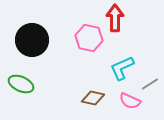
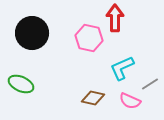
black circle: moved 7 px up
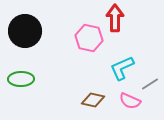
black circle: moved 7 px left, 2 px up
green ellipse: moved 5 px up; rotated 25 degrees counterclockwise
brown diamond: moved 2 px down
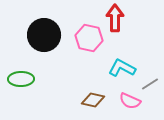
black circle: moved 19 px right, 4 px down
cyan L-shape: rotated 52 degrees clockwise
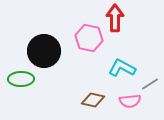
black circle: moved 16 px down
pink semicircle: rotated 30 degrees counterclockwise
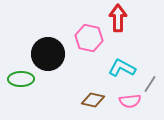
red arrow: moved 3 px right
black circle: moved 4 px right, 3 px down
gray line: rotated 24 degrees counterclockwise
